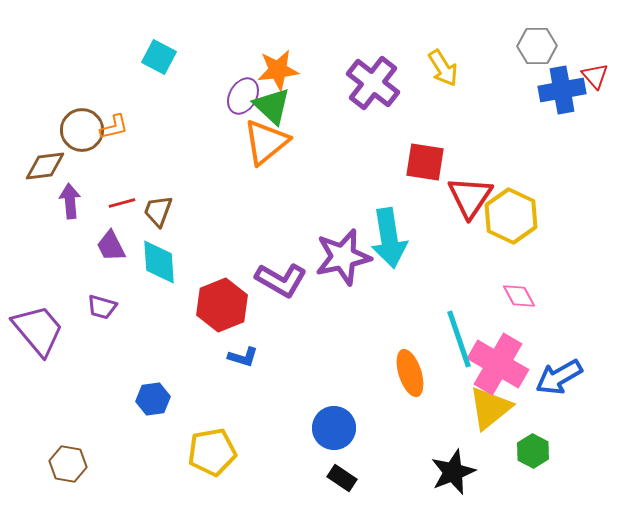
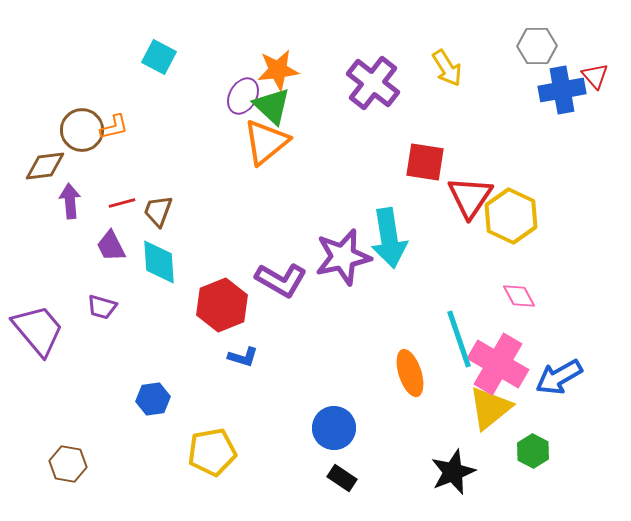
yellow arrow at (443, 68): moved 4 px right
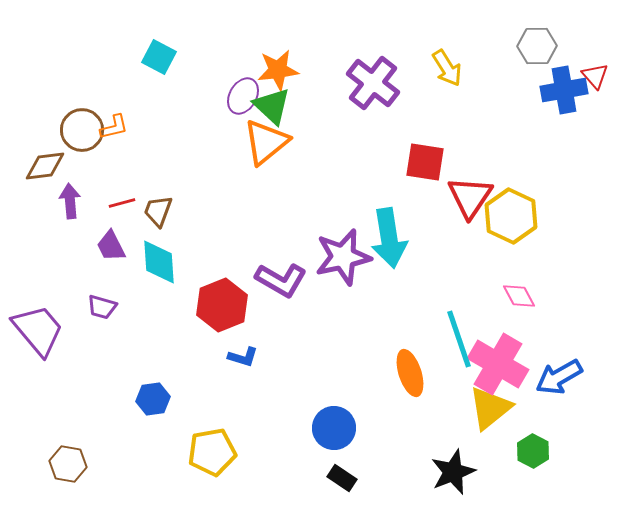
blue cross at (562, 90): moved 2 px right
